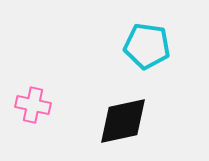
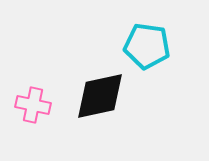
black diamond: moved 23 px left, 25 px up
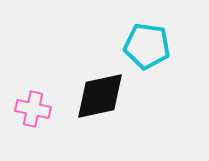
pink cross: moved 4 px down
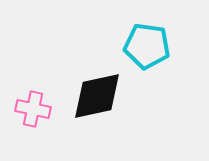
black diamond: moved 3 px left
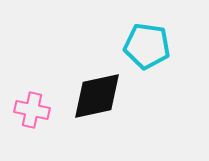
pink cross: moved 1 px left, 1 px down
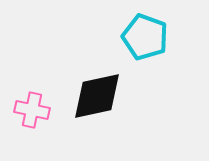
cyan pentagon: moved 2 px left, 9 px up; rotated 12 degrees clockwise
